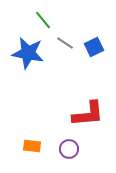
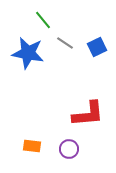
blue square: moved 3 px right
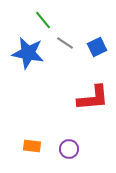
red L-shape: moved 5 px right, 16 px up
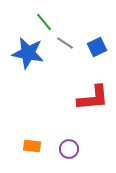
green line: moved 1 px right, 2 px down
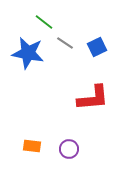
green line: rotated 12 degrees counterclockwise
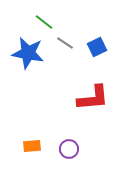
orange rectangle: rotated 12 degrees counterclockwise
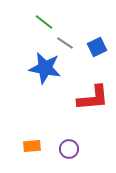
blue star: moved 17 px right, 15 px down
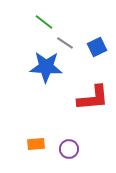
blue star: moved 1 px right, 1 px up; rotated 8 degrees counterclockwise
orange rectangle: moved 4 px right, 2 px up
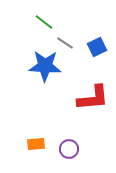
blue star: moved 1 px left, 1 px up
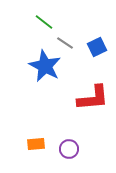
blue star: rotated 24 degrees clockwise
